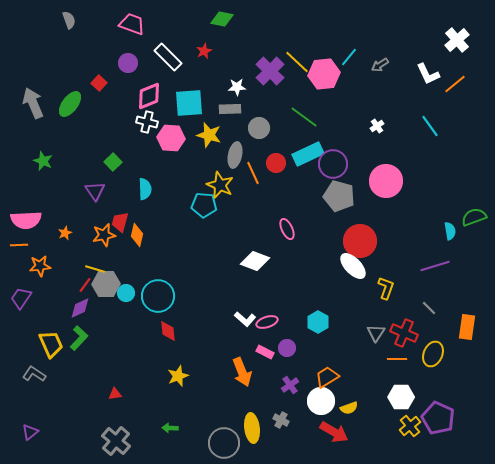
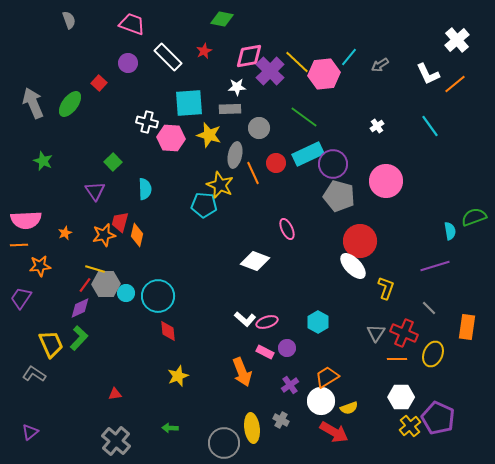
pink diamond at (149, 96): moved 100 px right, 40 px up; rotated 12 degrees clockwise
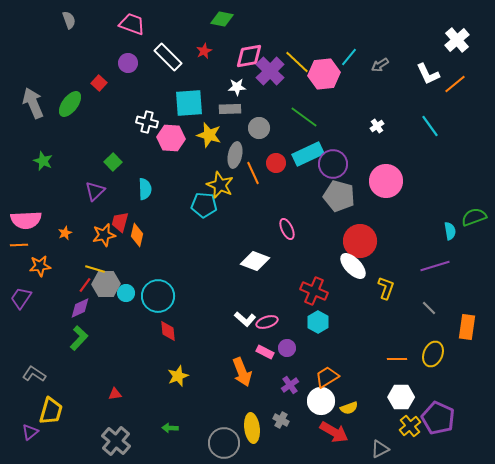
purple triangle at (95, 191): rotated 20 degrees clockwise
gray triangle at (376, 333): moved 4 px right, 116 px down; rotated 30 degrees clockwise
red cross at (404, 333): moved 90 px left, 42 px up
yellow trapezoid at (51, 344): moved 67 px down; rotated 40 degrees clockwise
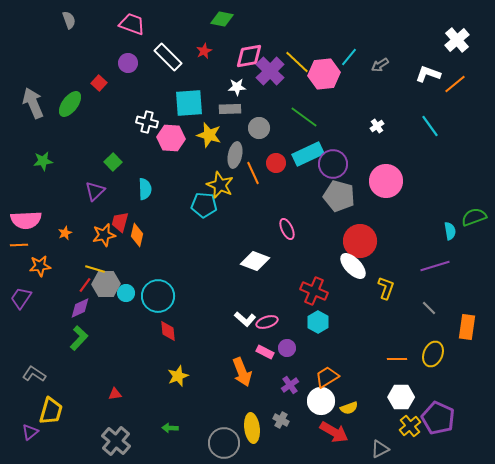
white L-shape at (428, 74): rotated 135 degrees clockwise
green star at (43, 161): rotated 30 degrees counterclockwise
